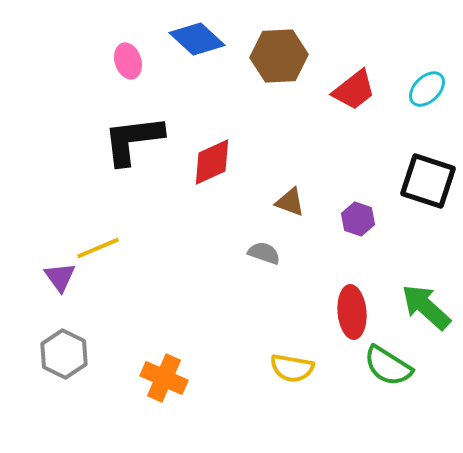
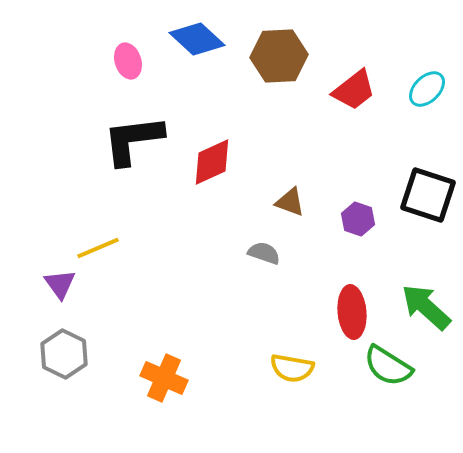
black square: moved 14 px down
purple triangle: moved 7 px down
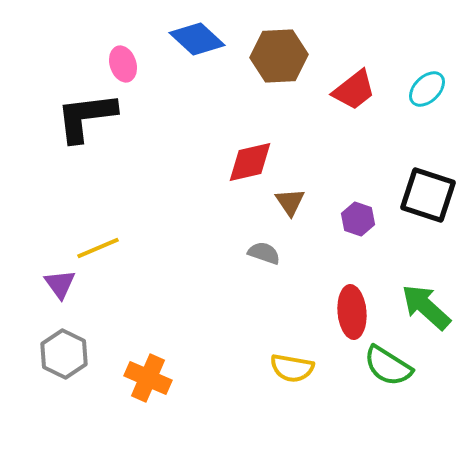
pink ellipse: moved 5 px left, 3 px down
black L-shape: moved 47 px left, 23 px up
red diamond: moved 38 px right; rotated 12 degrees clockwise
brown triangle: rotated 36 degrees clockwise
orange cross: moved 16 px left
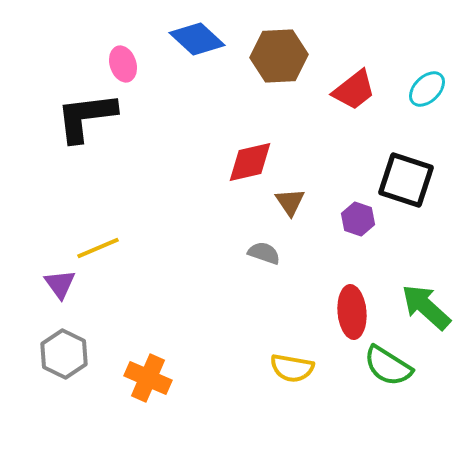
black square: moved 22 px left, 15 px up
